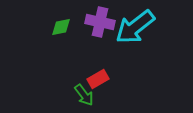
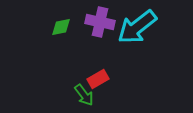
cyan arrow: moved 2 px right
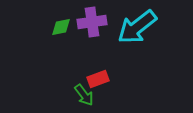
purple cross: moved 8 px left; rotated 20 degrees counterclockwise
red rectangle: rotated 10 degrees clockwise
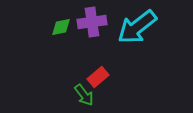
red rectangle: moved 2 px up; rotated 20 degrees counterclockwise
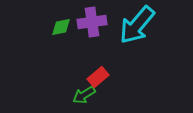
cyan arrow: moved 2 px up; rotated 12 degrees counterclockwise
green arrow: rotated 95 degrees clockwise
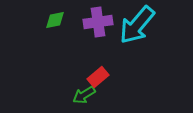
purple cross: moved 6 px right
green diamond: moved 6 px left, 7 px up
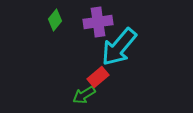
green diamond: rotated 40 degrees counterclockwise
cyan arrow: moved 18 px left, 22 px down
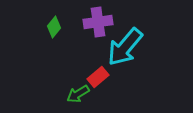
green diamond: moved 1 px left, 7 px down
cyan arrow: moved 6 px right
green arrow: moved 6 px left, 1 px up
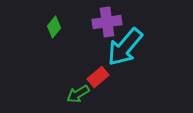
purple cross: moved 9 px right
